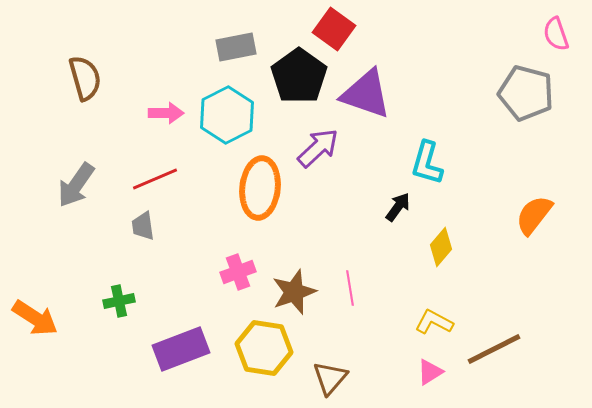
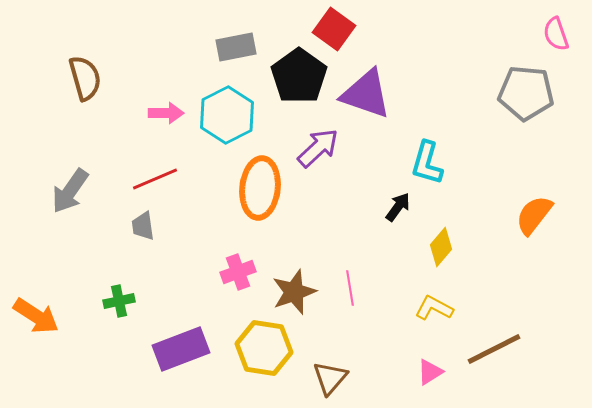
gray pentagon: rotated 10 degrees counterclockwise
gray arrow: moved 6 px left, 6 px down
orange arrow: moved 1 px right, 2 px up
yellow L-shape: moved 14 px up
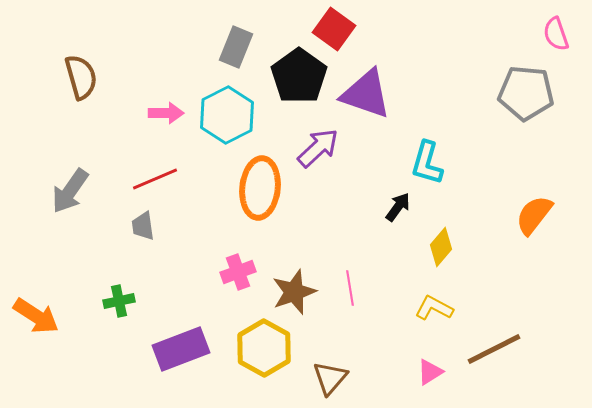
gray rectangle: rotated 57 degrees counterclockwise
brown semicircle: moved 4 px left, 1 px up
yellow hexagon: rotated 20 degrees clockwise
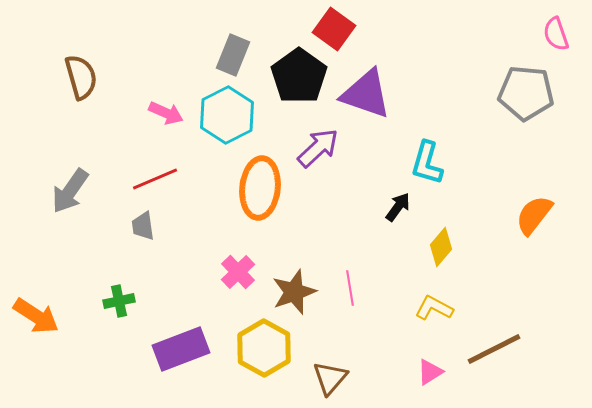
gray rectangle: moved 3 px left, 8 px down
pink arrow: rotated 24 degrees clockwise
pink cross: rotated 24 degrees counterclockwise
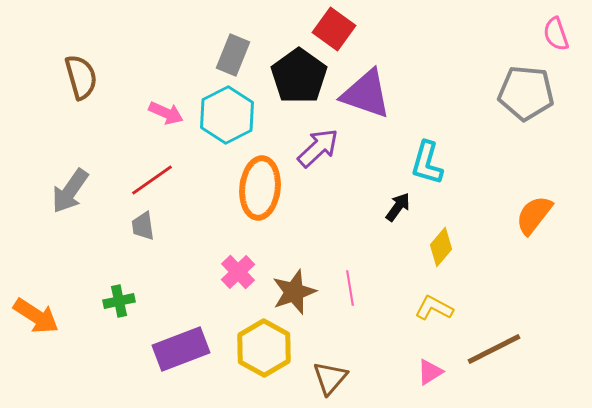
red line: moved 3 px left, 1 px down; rotated 12 degrees counterclockwise
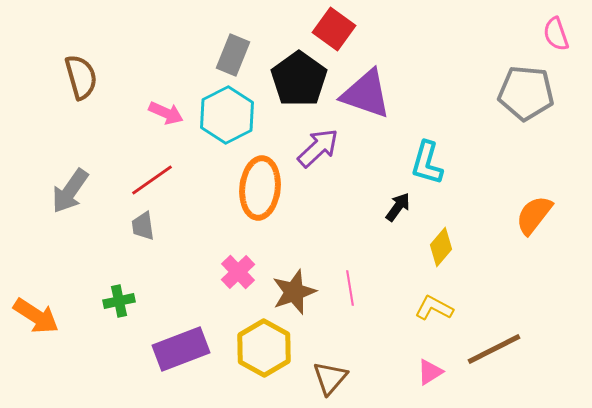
black pentagon: moved 3 px down
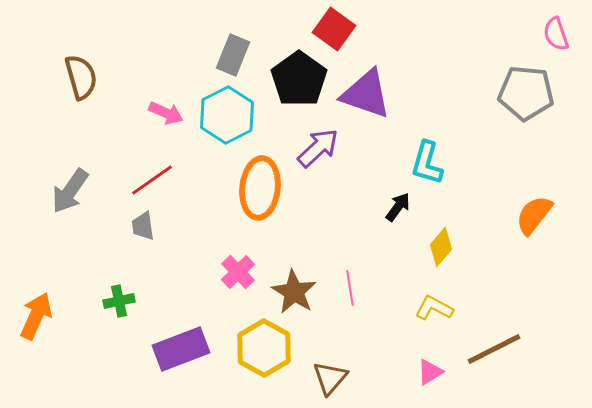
brown star: rotated 21 degrees counterclockwise
orange arrow: rotated 99 degrees counterclockwise
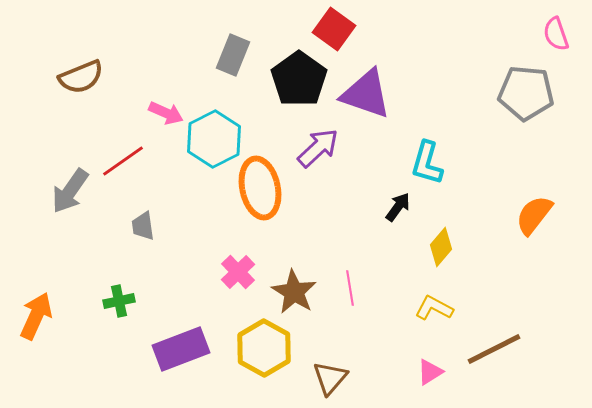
brown semicircle: rotated 84 degrees clockwise
cyan hexagon: moved 13 px left, 24 px down
red line: moved 29 px left, 19 px up
orange ellipse: rotated 18 degrees counterclockwise
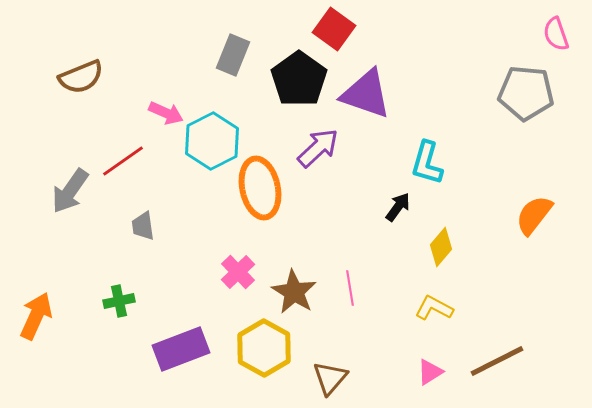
cyan hexagon: moved 2 px left, 2 px down
brown line: moved 3 px right, 12 px down
